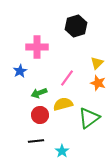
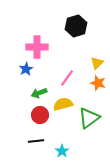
blue star: moved 6 px right, 2 px up
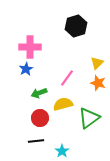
pink cross: moved 7 px left
red circle: moved 3 px down
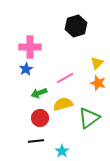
pink line: moved 2 px left; rotated 24 degrees clockwise
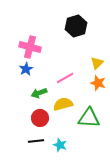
pink cross: rotated 15 degrees clockwise
green triangle: rotated 40 degrees clockwise
cyan star: moved 2 px left, 6 px up; rotated 16 degrees counterclockwise
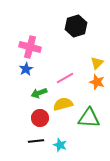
orange star: moved 1 px left, 1 px up
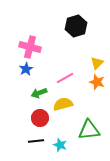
green triangle: moved 12 px down; rotated 10 degrees counterclockwise
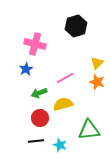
pink cross: moved 5 px right, 3 px up
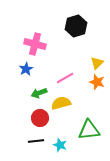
yellow semicircle: moved 2 px left, 1 px up
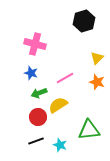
black hexagon: moved 8 px right, 5 px up
yellow triangle: moved 5 px up
blue star: moved 5 px right, 4 px down; rotated 24 degrees counterclockwise
yellow semicircle: moved 3 px left, 2 px down; rotated 18 degrees counterclockwise
red circle: moved 2 px left, 1 px up
black line: rotated 14 degrees counterclockwise
